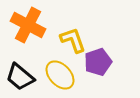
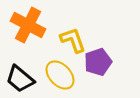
black trapezoid: moved 2 px down
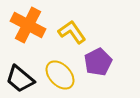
yellow L-shape: moved 1 px left, 8 px up; rotated 16 degrees counterclockwise
purple pentagon: rotated 8 degrees counterclockwise
